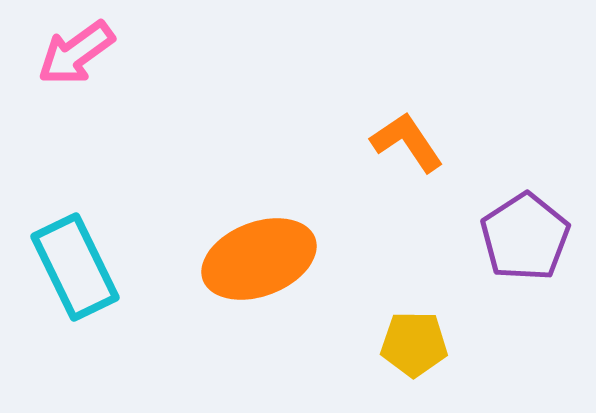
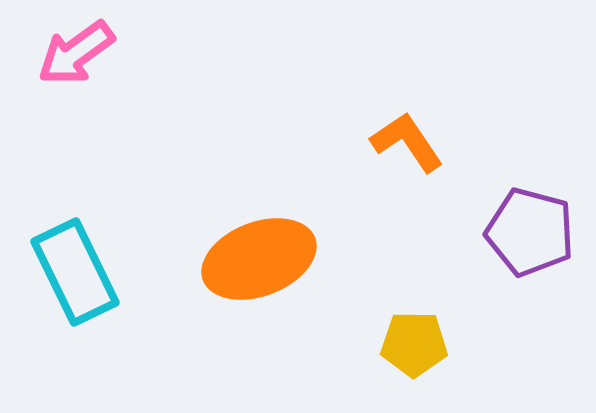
purple pentagon: moved 5 px right, 5 px up; rotated 24 degrees counterclockwise
cyan rectangle: moved 5 px down
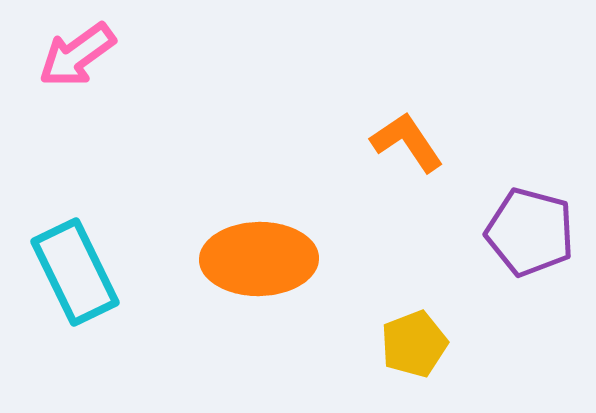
pink arrow: moved 1 px right, 2 px down
orange ellipse: rotated 20 degrees clockwise
yellow pentagon: rotated 22 degrees counterclockwise
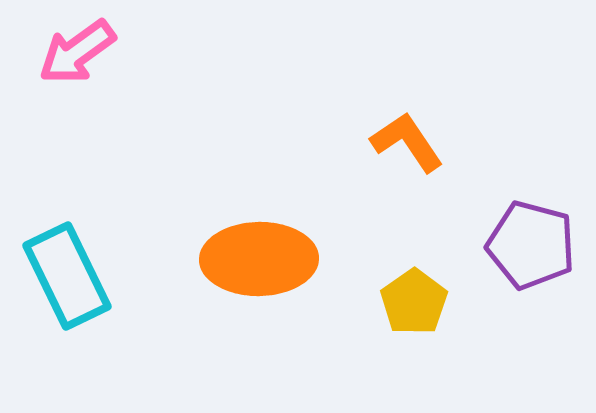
pink arrow: moved 3 px up
purple pentagon: moved 1 px right, 13 px down
cyan rectangle: moved 8 px left, 4 px down
yellow pentagon: moved 42 px up; rotated 14 degrees counterclockwise
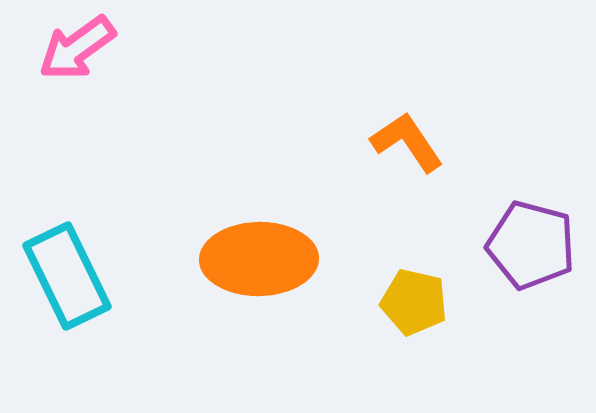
pink arrow: moved 4 px up
yellow pentagon: rotated 24 degrees counterclockwise
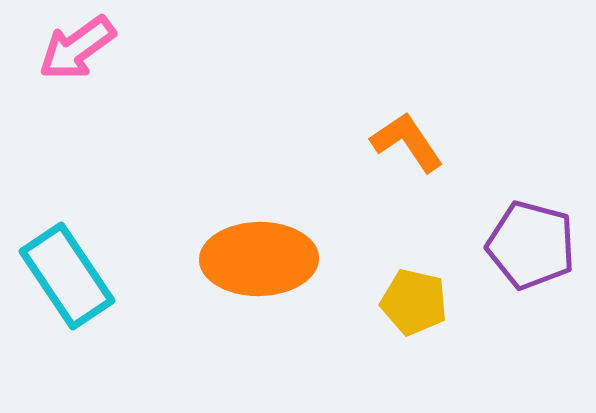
cyan rectangle: rotated 8 degrees counterclockwise
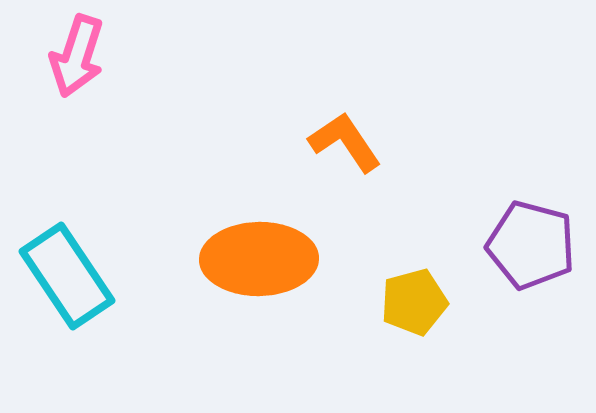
pink arrow: moved 8 px down; rotated 36 degrees counterclockwise
orange L-shape: moved 62 px left
yellow pentagon: rotated 28 degrees counterclockwise
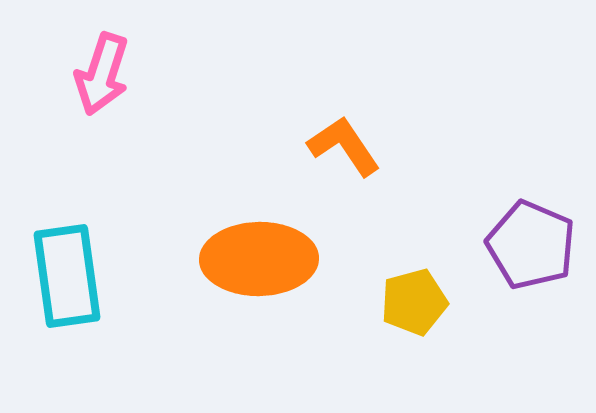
pink arrow: moved 25 px right, 18 px down
orange L-shape: moved 1 px left, 4 px down
purple pentagon: rotated 8 degrees clockwise
cyan rectangle: rotated 26 degrees clockwise
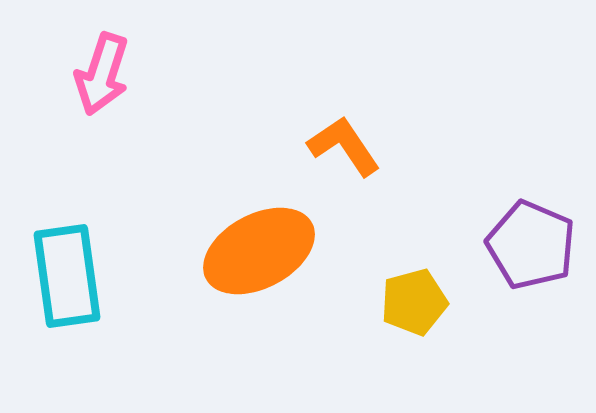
orange ellipse: moved 8 px up; rotated 27 degrees counterclockwise
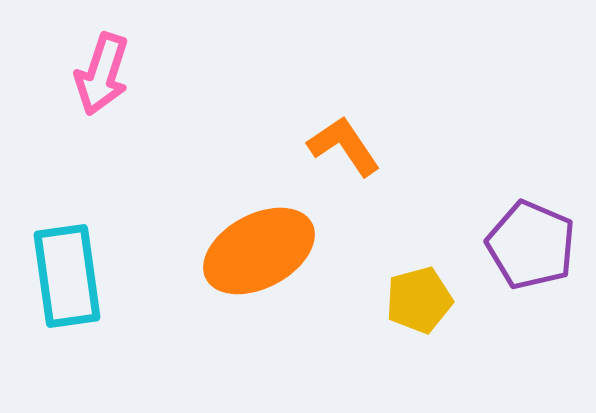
yellow pentagon: moved 5 px right, 2 px up
